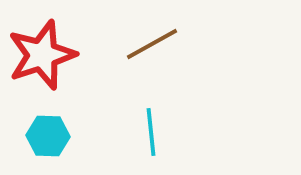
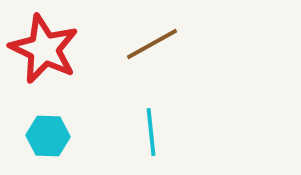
red star: moved 2 px right, 6 px up; rotated 28 degrees counterclockwise
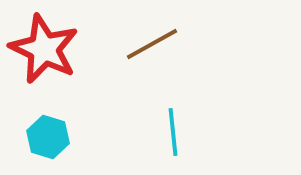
cyan line: moved 22 px right
cyan hexagon: moved 1 px down; rotated 15 degrees clockwise
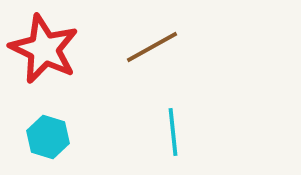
brown line: moved 3 px down
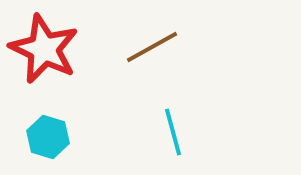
cyan line: rotated 9 degrees counterclockwise
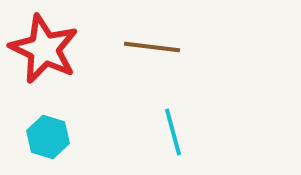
brown line: rotated 36 degrees clockwise
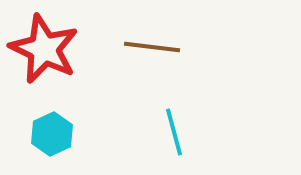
cyan line: moved 1 px right
cyan hexagon: moved 4 px right, 3 px up; rotated 18 degrees clockwise
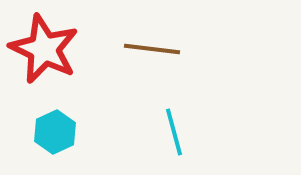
brown line: moved 2 px down
cyan hexagon: moved 3 px right, 2 px up
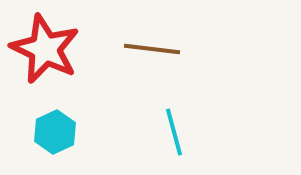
red star: moved 1 px right
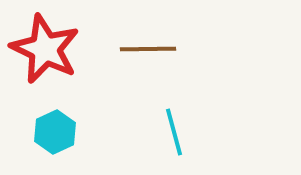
brown line: moved 4 px left; rotated 8 degrees counterclockwise
